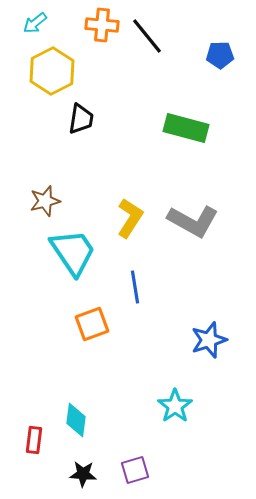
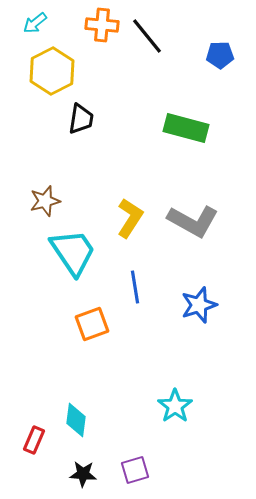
blue star: moved 10 px left, 35 px up
red rectangle: rotated 16 degrees clockwise
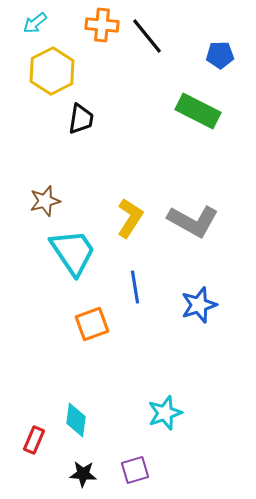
green rectangle: moved 12 px right, 17 px up; rotated 12 degrees clockwise
cyan star: moved 10 px left, 7 px down; rotated 16 degrees clockwise
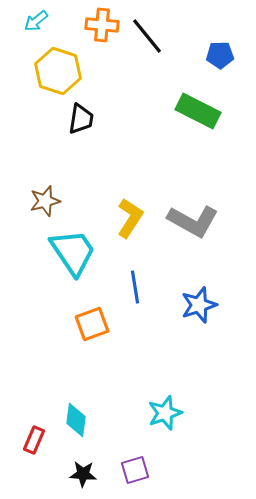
cyan arrow: moved 1 px right, 2 px up
yellow hexagon: moved 6 px right; rotated 15 degrees counterclockwise
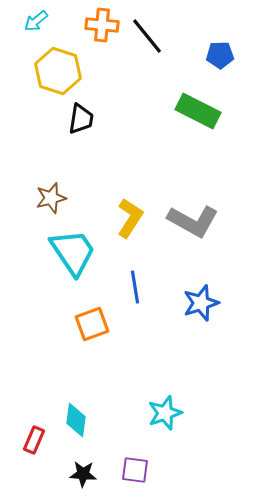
brown star: moved 6 px right, 3 px up
blue star: moved 2 px right, 2 px up
purple square: rotated 24 degrees clockwise
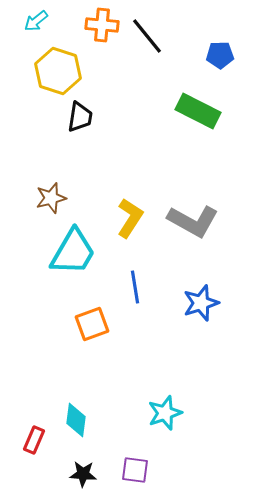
black trapezoid: moved 1 px left, 2 px up
cyan trapezoid: rotated 64 degrees clockwise
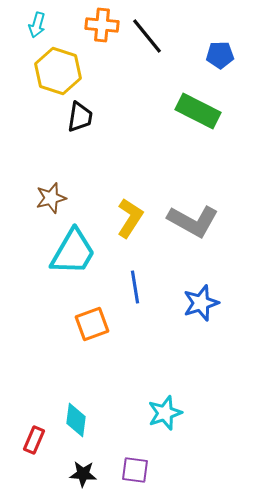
cyan arrow: moved 1 px right, 4 px down; rotated 35 degrees counterclockwise
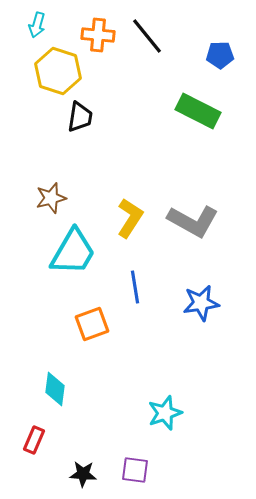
orange cross: moved 4 px left, 10 px down
blue star: rotated 9 degrees clockwise
cyan diamond: moved 21 px left, 31 px up
